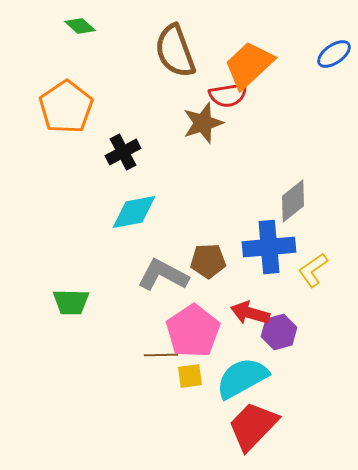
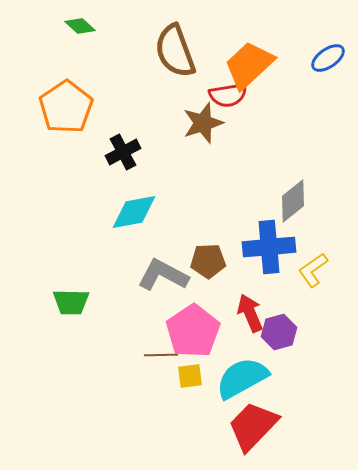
blue ellipse: moved 6 px left, 4 px down
red arrow: rotated 51 degrees clockwise
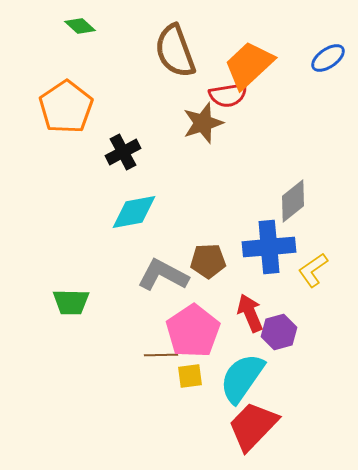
cyan semicircle: rotated 26 degrees counterclockwise
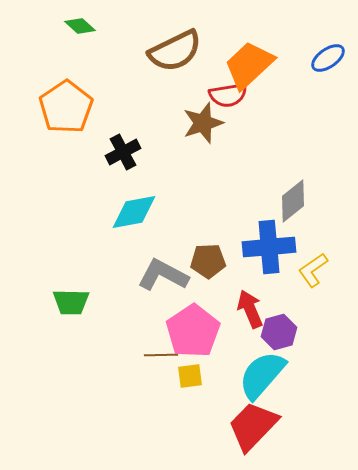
brown semicircle: rotated 96 degrees counterclockwise
red arrow: moved 4 px up
cyan semicircle: moved 20 px right, 3 px up; rotated 6 degrees clockwise
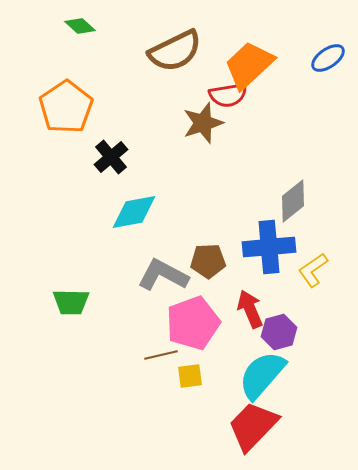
black cross: moved 12 px left, 5 px down; rotated 12 degrees counterclockwise
pink pentagon: moved 8 px up; rotated 14 degrees clockwise
brown line: rotated 12 degrees counterclockwise
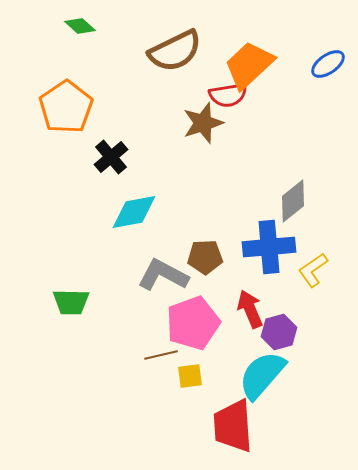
blue ellipse: moved 6 px down
brown pentagon: moved 3 px left, 4 px up
red trapezoid: moved 20 px left; rotated 48 degrees counterclockwise
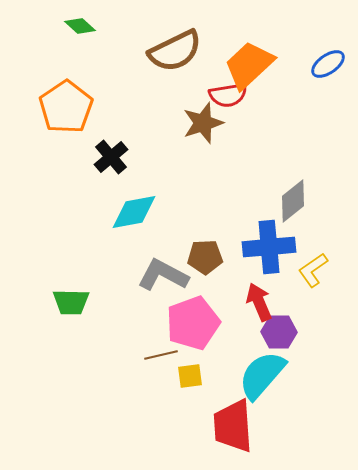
red arrow: moved 9 px right, 7 px up
purple hexagon: rotated 16 degrees clockwise
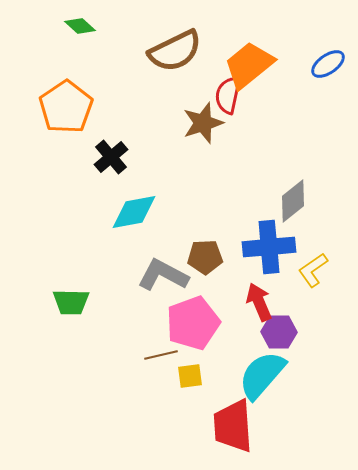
orange trapezoid: rotated 4 degrees clockwise
red semicircle: rotated 111 degrees clockwise
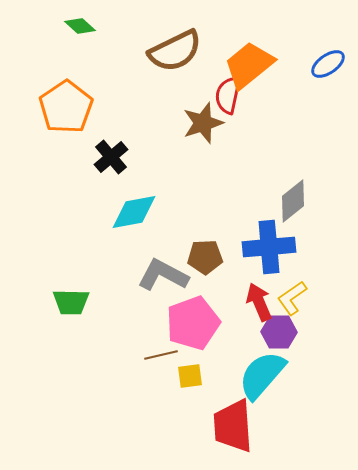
yellow L-shape: moved 21 px left, 28 px down
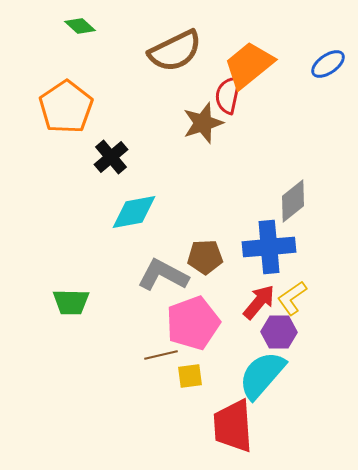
red arrow: rotated 63 degrees clockwise
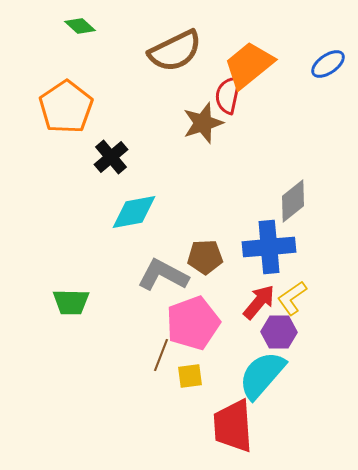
brown line: rotated 56 degrees counterclockwise
